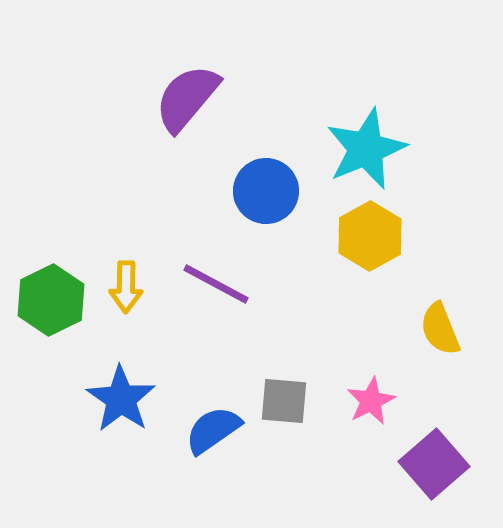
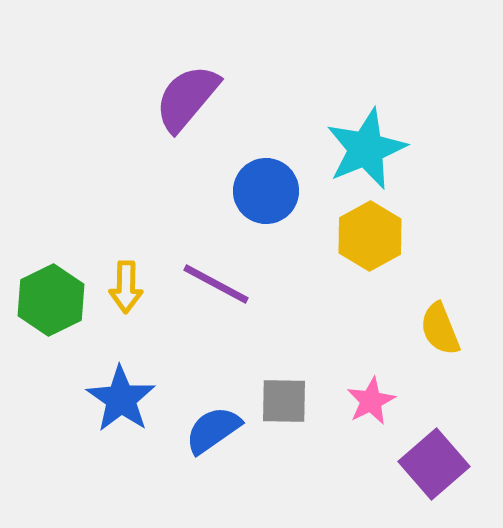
gray square: rotated 4 degrees counterclockwise
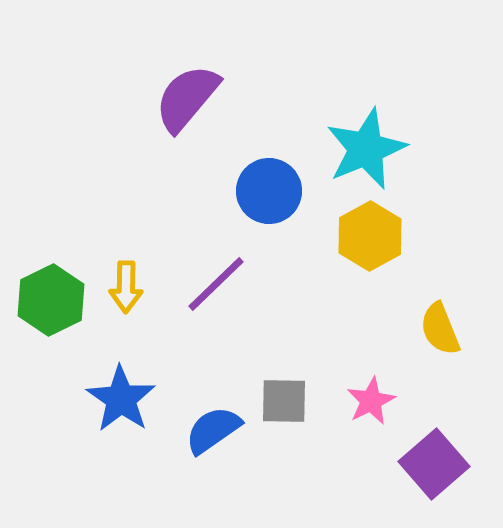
blue circle: moved 3 px right
purple line: rotated 72 degrees counterclockwise
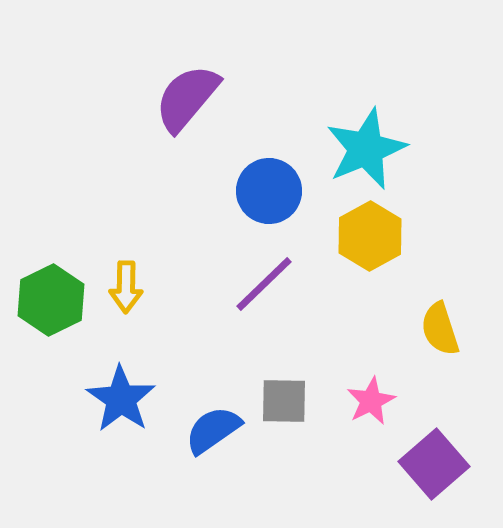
purple line: moved 48 px right
yellow semicircle: rotated 4 degrees clockwise
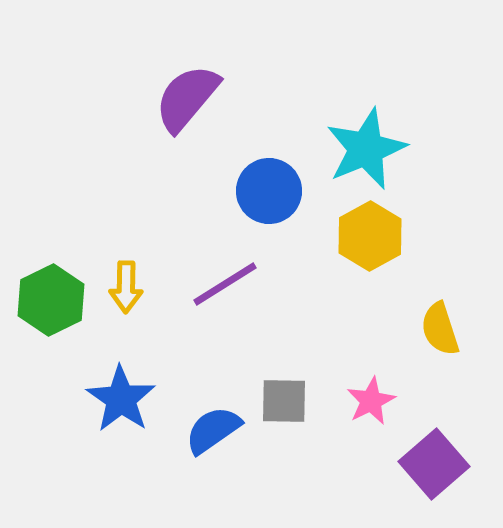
purple line: moved 39 px left; rotated 12 degrees clockwise
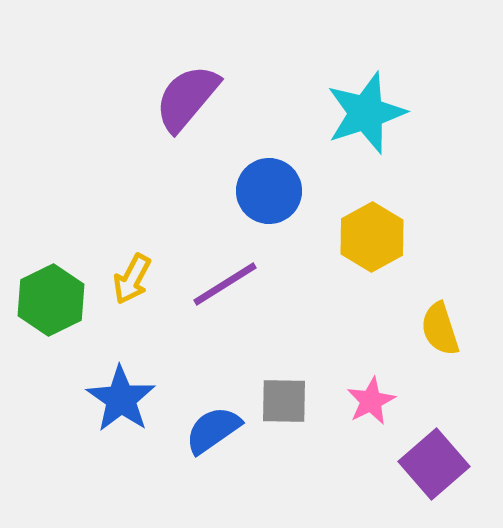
cyan star: moved 36 px up; rotated 4 degrees clockwise
yellow hexagon: moved 2 px right, 1 px down
yellow arrow: moved 6 px right, 8 px up; rotated 27 degrees clockwise
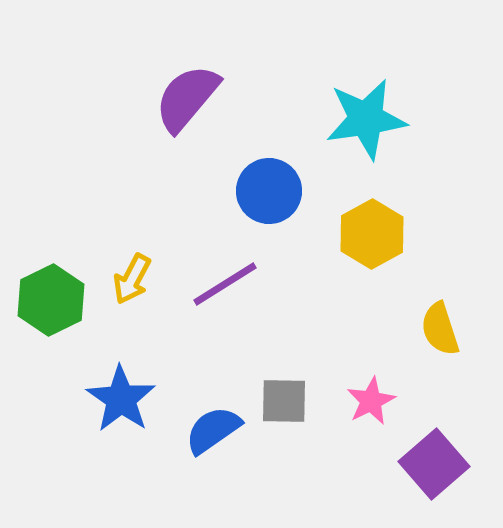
cyan star: moved 6 px down; rotated 10 degrees clockwise
yellow hexagon: moved 3 px up
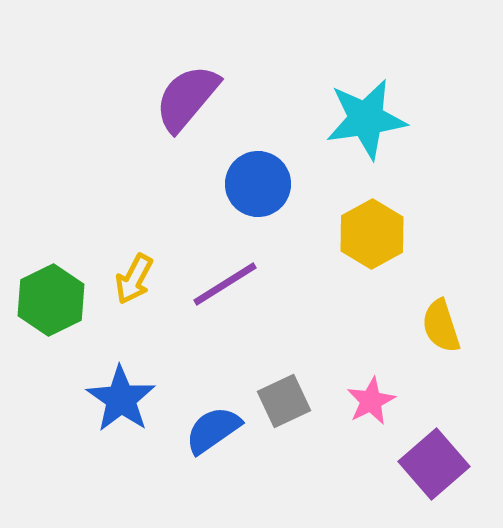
blue circle: moved 11 px left, 7 px up
yellow arrow: moved 2 px right
yellow semicircle: moved 1 px right, 3 px up
gray square: rotated 26 degrees counterclockwise
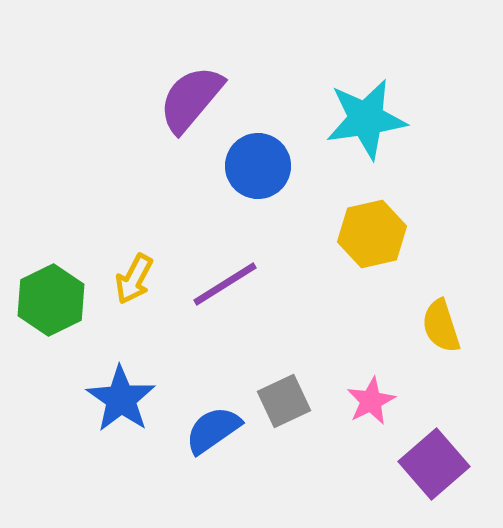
purple semicircle: moved 4 px right, 1 px down
blue circle: moved 18 px up
yellow hexagon: rotated 16 degrees clockwise
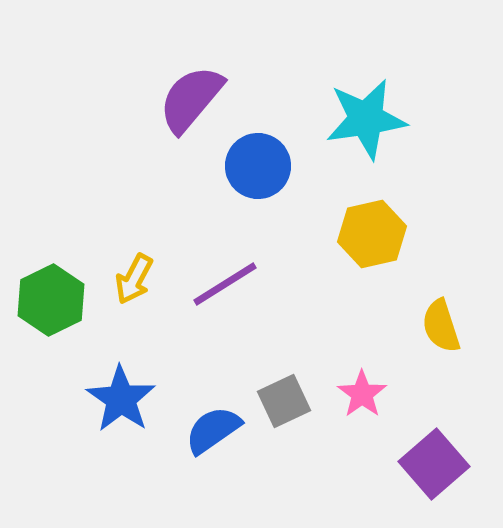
pink star: moved 9 px left, 7 px up; rotated 9 degrees counterclockwise
